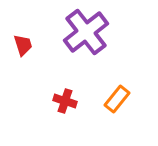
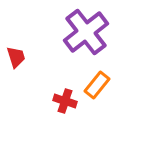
red trapezoid: moved 7 px left, 12 px down
orange rectangle: moved 20 px left, 14 px up
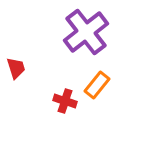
red trapezoid: moved 11 px down
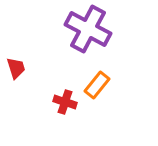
purple cross: moved 2 px right, 3 px up; rotated 24 degrees counterclockwise
red cross: moved 1 px down
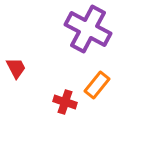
red trapezoid: rotated 10 degrees counterclockwise
